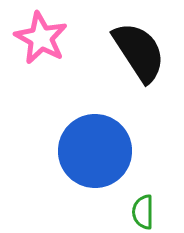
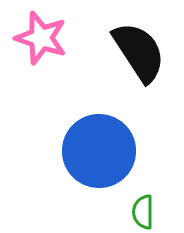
pink star: rotated 10 degrees counterclockwise
blue circle: moved 4 px right
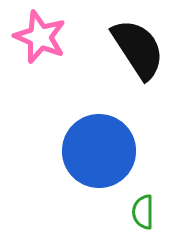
pink star: moved 1 px left, 1 px up; rotated 4 degrees clockwise
black semicircle: moved 1 px left, 3 px up
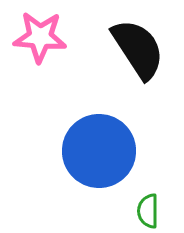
pink star: rotated 18 degrees counterclockwise
green semicircle: moved 5 px right, 1 px up
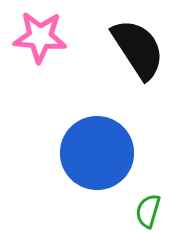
blue circle: moved 2 px left, 2 px down
green semicircle: rotated 16 degrees clockwise
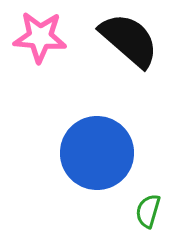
black semicircle: moved 9 px left, 9 px up; rotated 16 degrees counterclockwise
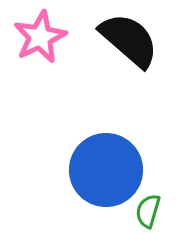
pink star: rotated 30 degrees counterclockwise
blue circle: moved 9 px right, 17 px down
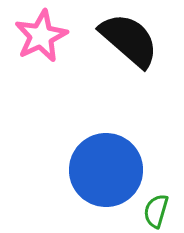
pink star: moved 1 px right, 1 px up
green semicircle: moved 8 px right
